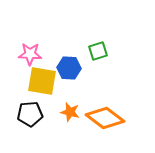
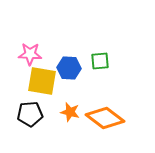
green square: moved 2 px right, 10 px down; rotated 12 degrees clockwise
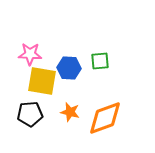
orange diamond: rotated 57 degrees counterclockwise
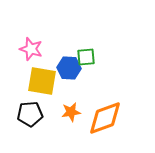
pink star: moved 1 px right, 5 px up; rotated 15 degrees clockwise
green square: moved 14 px left, 4 px up
orange star: moved 1 px right; rotated 24 degrees counterclockwise
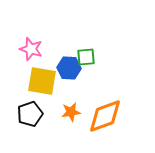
black pentagon: rotated 15 degrees counterclockwise
orange diamond: moved 2 px up
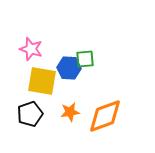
green square: moved 1 px left, 2 px down
orange star: moved 1 px left
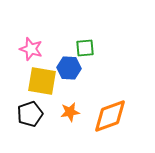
green square: moved 11 px up
orange diamond: moved 5 px right
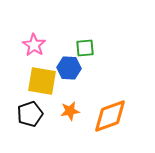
pink star: moved 3 px right, 4 px up; rotated 15 degrees clockwise
orange star: moved 1 px up
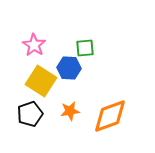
yellow square: moved 1 px left; rotated 24 degrees clockwise
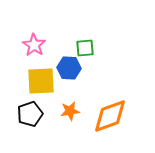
yellow square: rotated 36 degrees counterclockwise
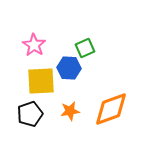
green square: rotated 18 degrees counterclockwise
orange diamond: moved 1 px right, 7 px up
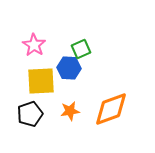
green square: moved 4 px left, 1 px down
